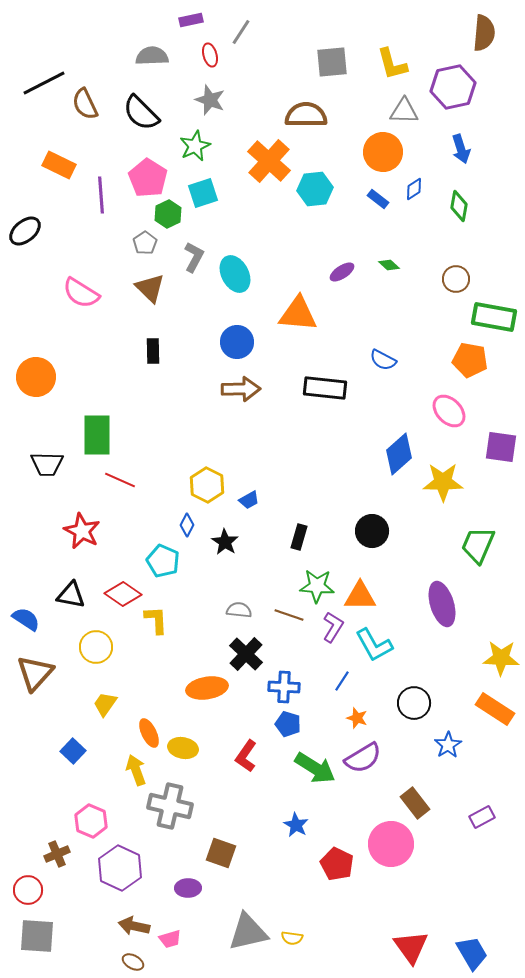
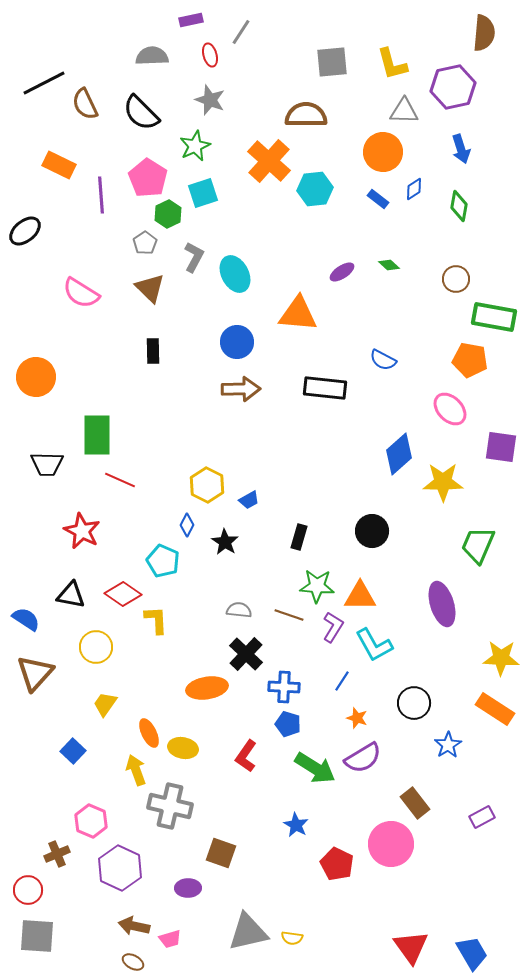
pink ellipse at (449, 411): moved 1 px right, 2 px up
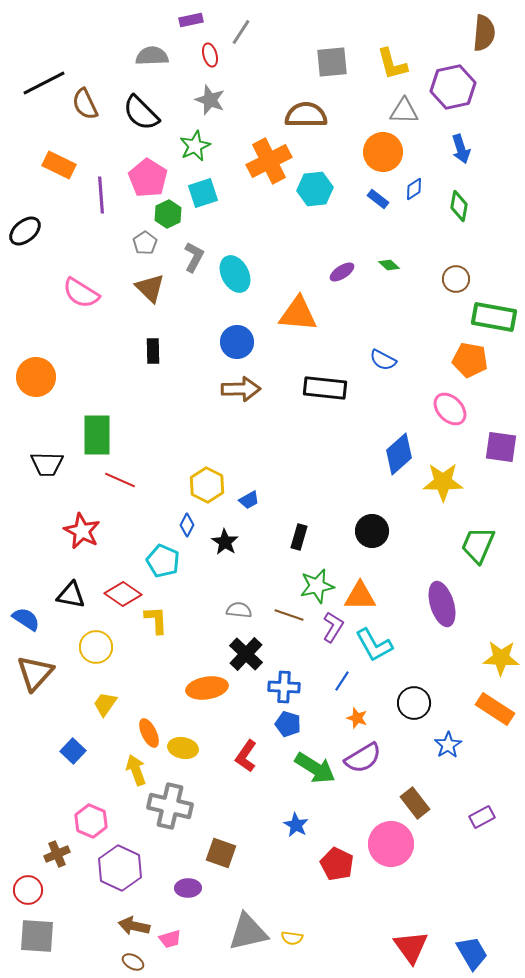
orange cross at (269, 161): rotated 21 degrees clockwise
green star at (317, 586): rotated 16 degrees counterclockwise
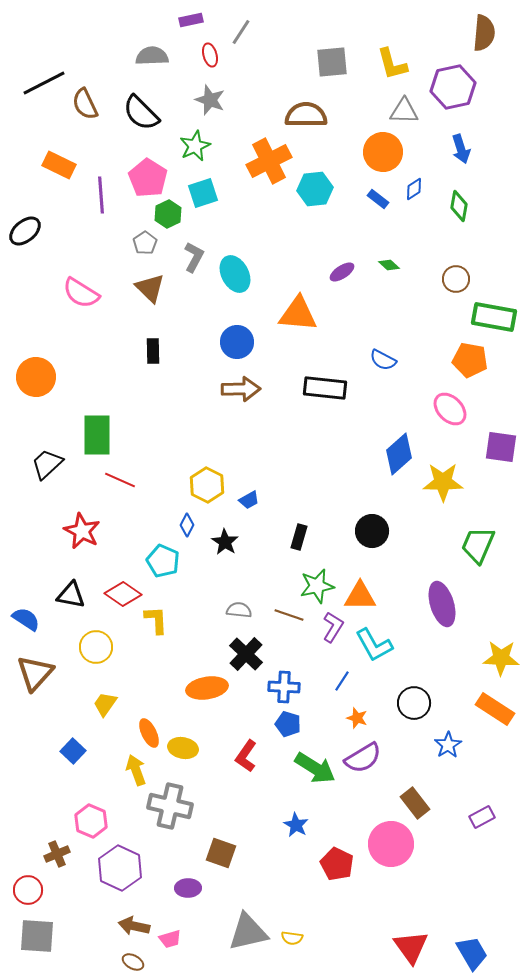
black trapezoid at (47, 464): rotated 136 degrees clockwise
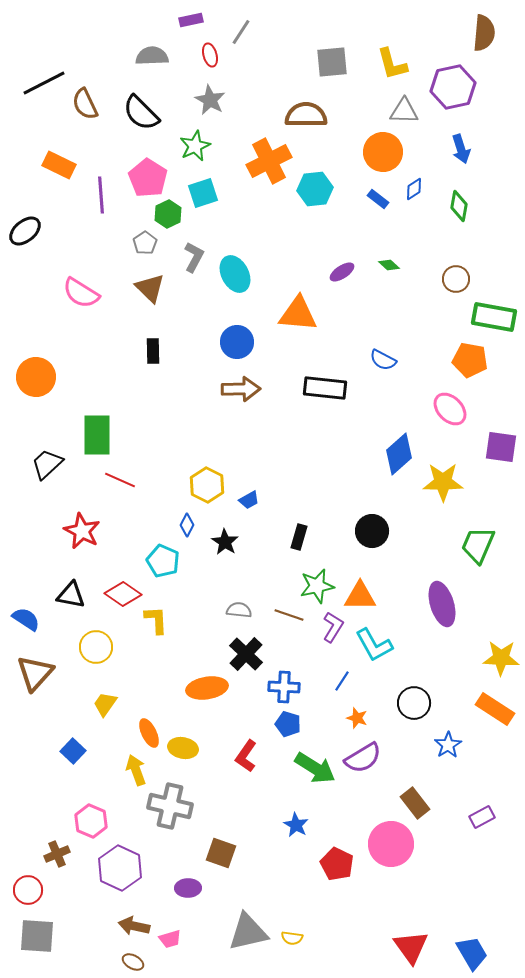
gray star at (210, 100): rotated 8 degrees clockwise
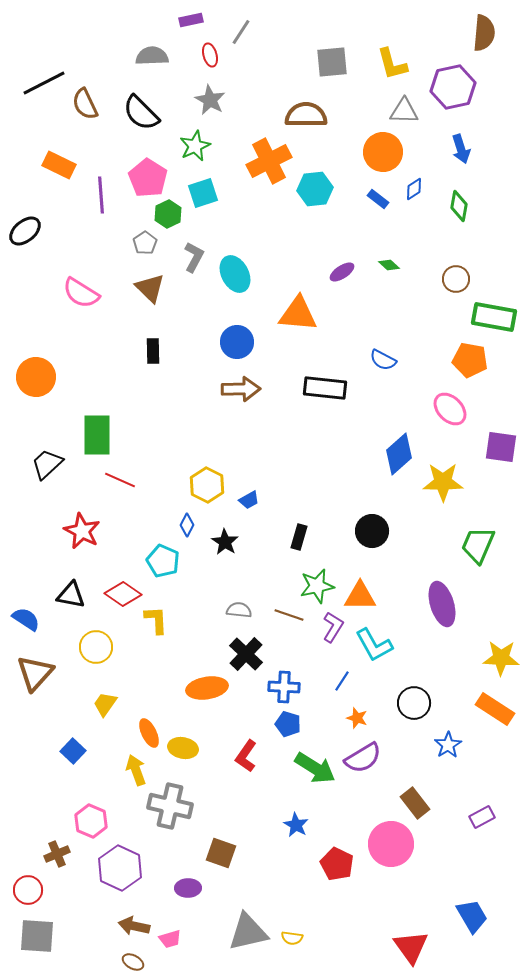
blue trapezoid at (472, 953): moved 37 px up
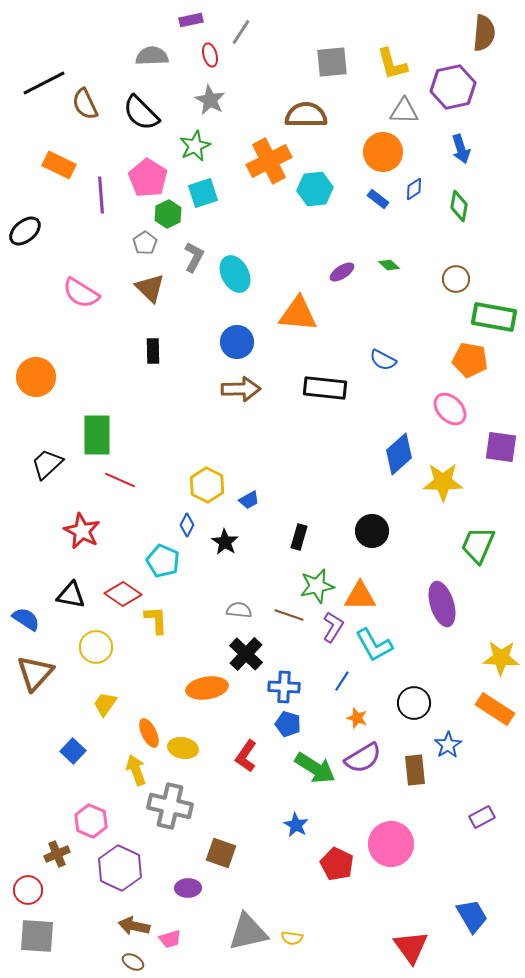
brown rectangle at (415, 803): moved 33 px up; rotated 32 degrees clockwise
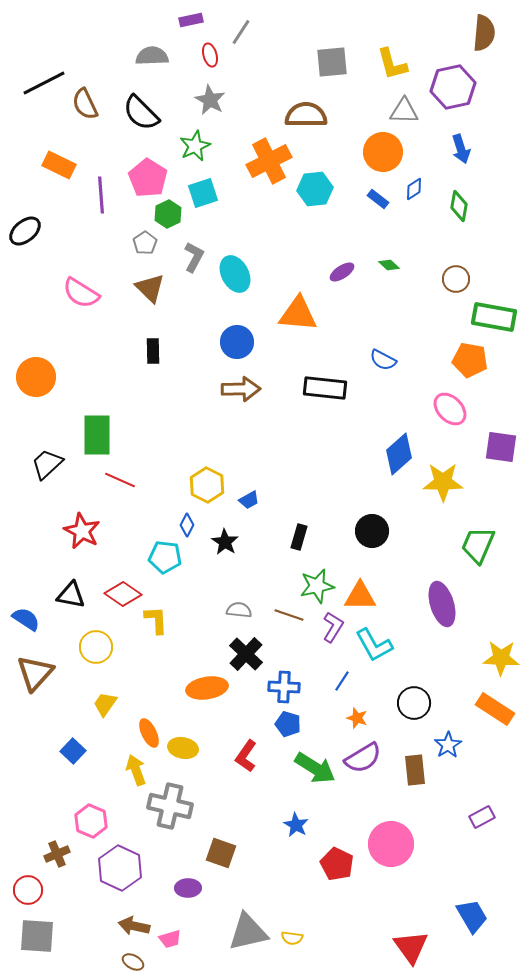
cyan pentagon at (163, 561): moved 2 px right, 4 px up; rotated 16 degrees counterclockwise
